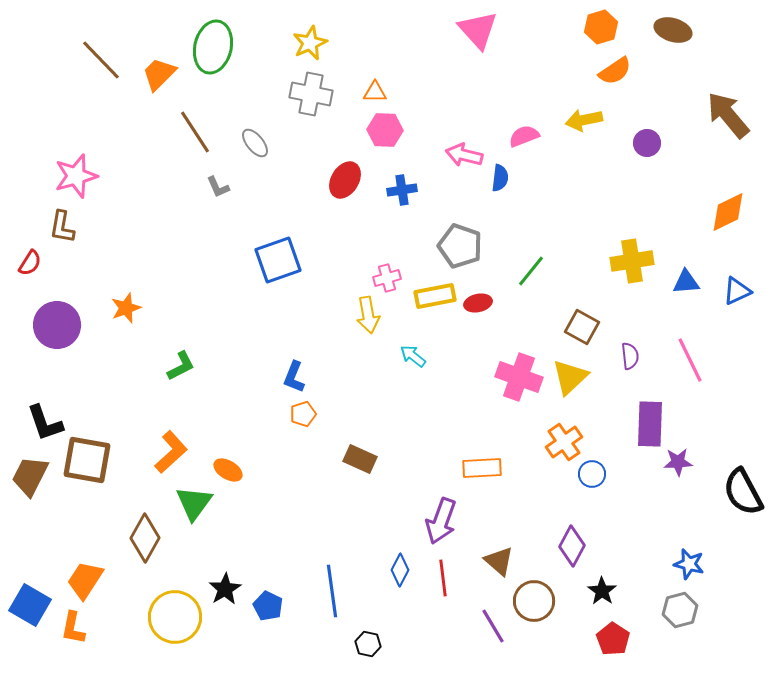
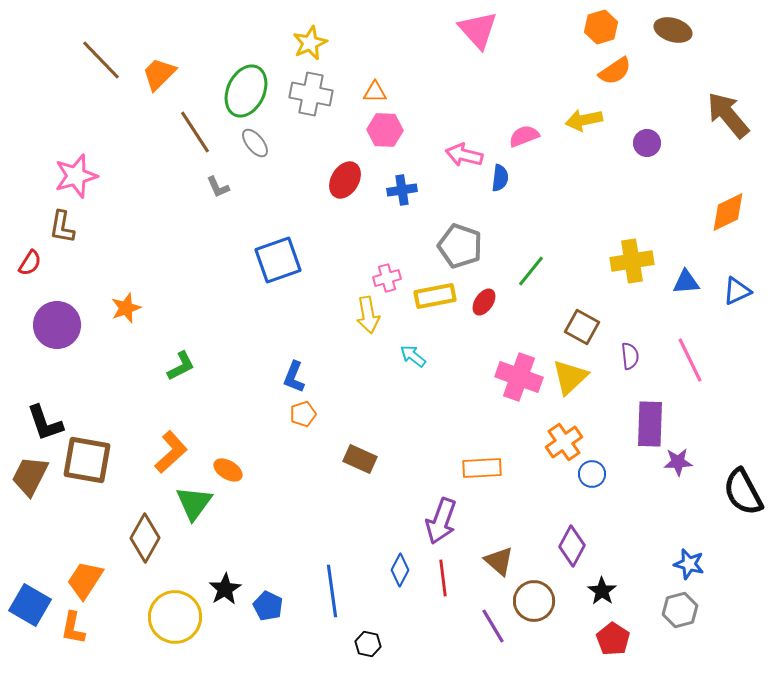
green ellipse at (213, 47): moved 33 px right, 44 px down; rotated 12 degrees clockwise
red ellipse at (478, 303): moved 6 px right, 1 px up; rotated 44 degrees counterclockwise
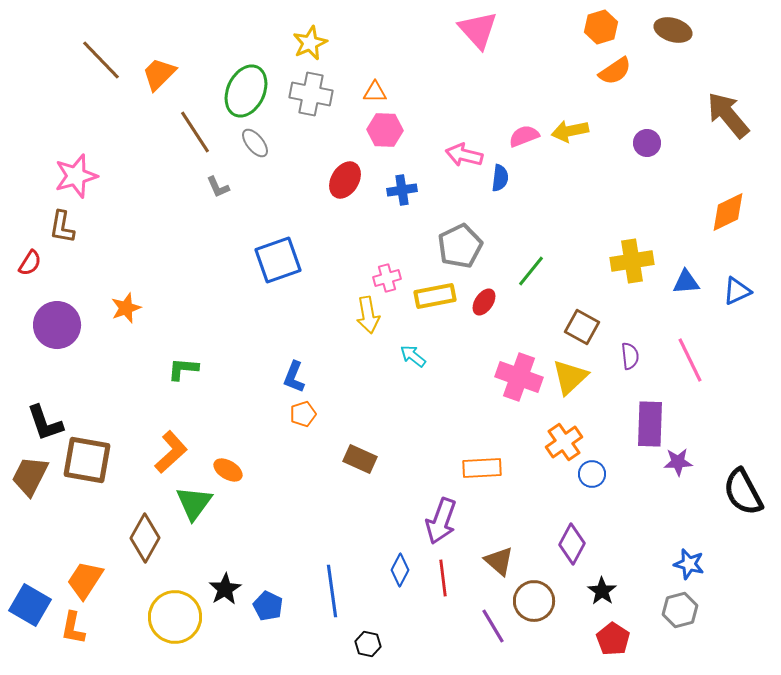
yellow arrow at (584, 120): moved 14 px left, 11 px down
gray pentagon at (460, 246): rotated 27 degrees clockwise
green L-shape at (181, 366): moved 2 px right, 3 px down; rotated 148 degrees counterclockwise
purple diamond at (572, 546): moved 2 px up
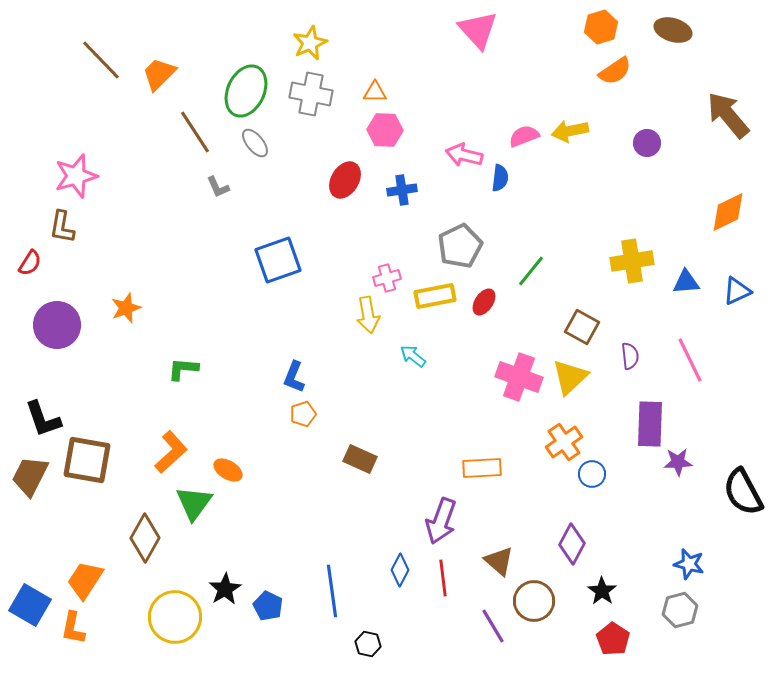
black L-shape at (45, 423): moved 2 px left, 4 px up
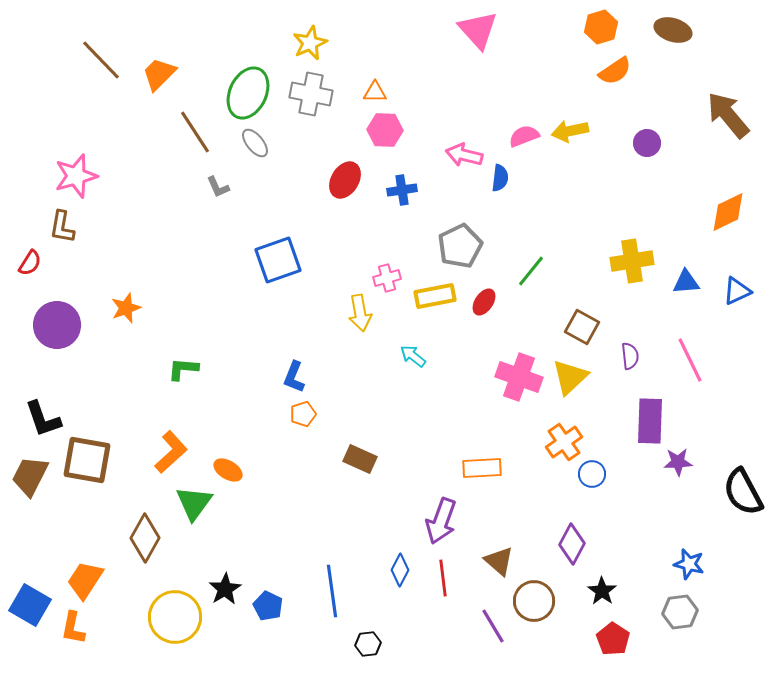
green ellipse at (246, 91): moved 2 px right, 2 px down
yellow arrow at (368, 315): moved 8 px left, 2 px up
purple rectangle at (650, 424): moved 3 px up
gray hexagon at (680, 610): moved 2 px down; rotated 8 degrees clockwise
black hexagon at (368, 644): rotated 20 degrees counterclockwise
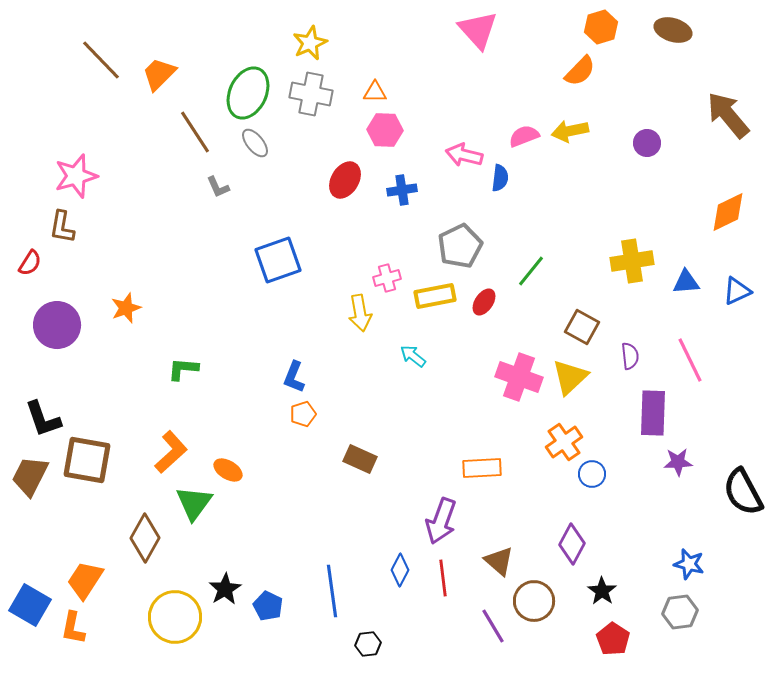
orange semicircle at (615, 71): moved 35 px left; rotated 12 degrees counterclockwise
purple rectangle at (650, 421): moved 3 px right, 8 px up
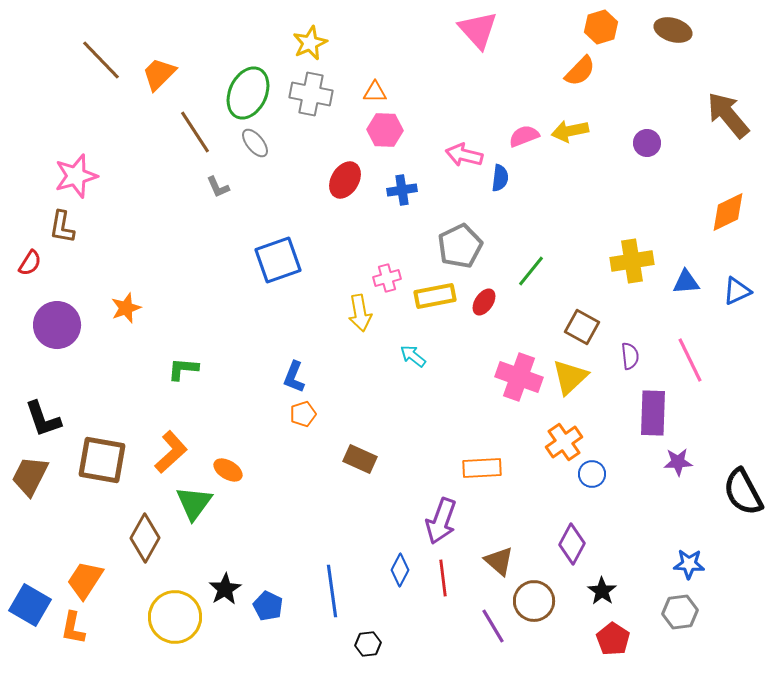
brown square at (87, 460): moved 15 px right
blue star at (689, 564): rotated 12 degrees counterclockwise
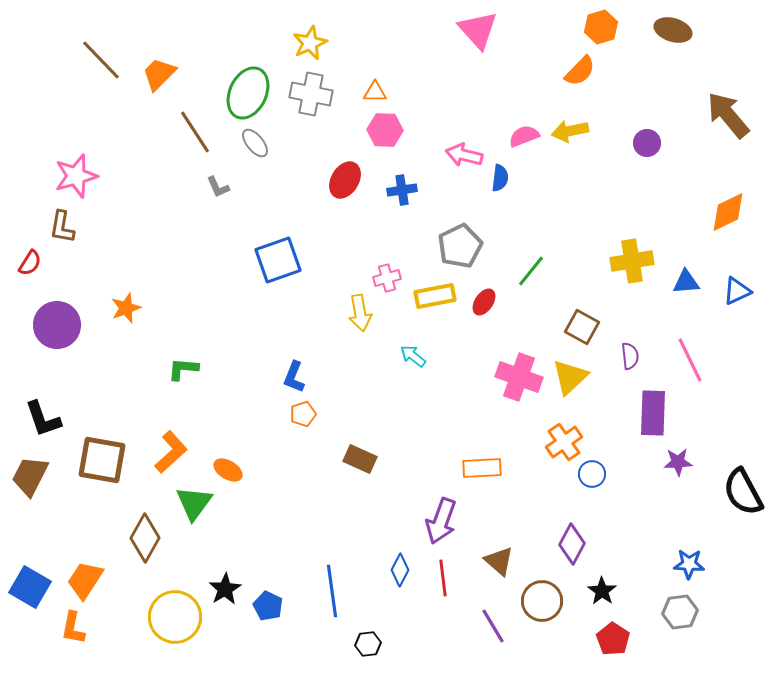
brown circle at (534, 601): moved 8 px right
blue square at (30, 605): moved 18 px up
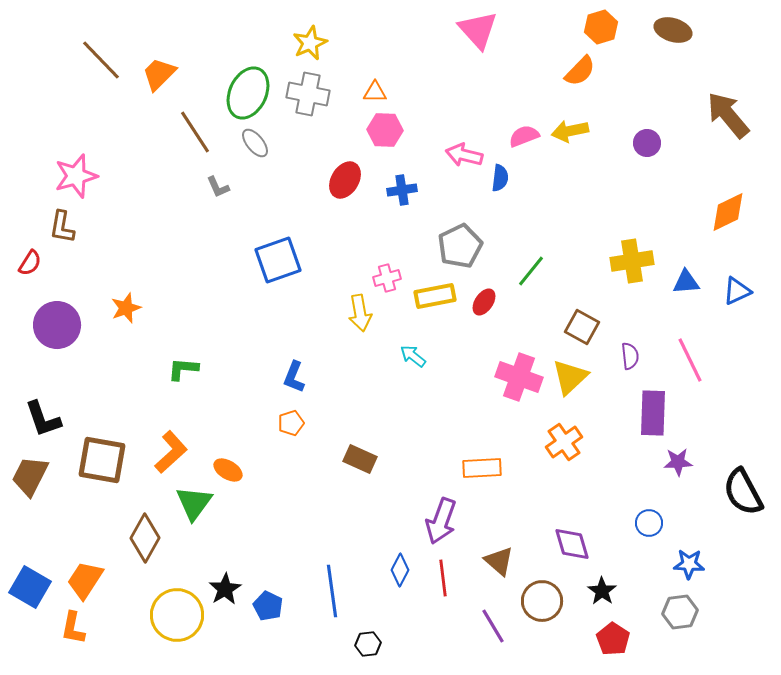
gray cross at (311, 94): moved 3 px left
orange pentagon at (303, 414): moved 12 px left, 9 px down
blue circle at (592, 474): moved 57 px right, 49 px down
purple diamond at (572, 544): rotated 45 degrees counterclockwise
yellow circle at (175, 617): moved 2 px right, 2 px up
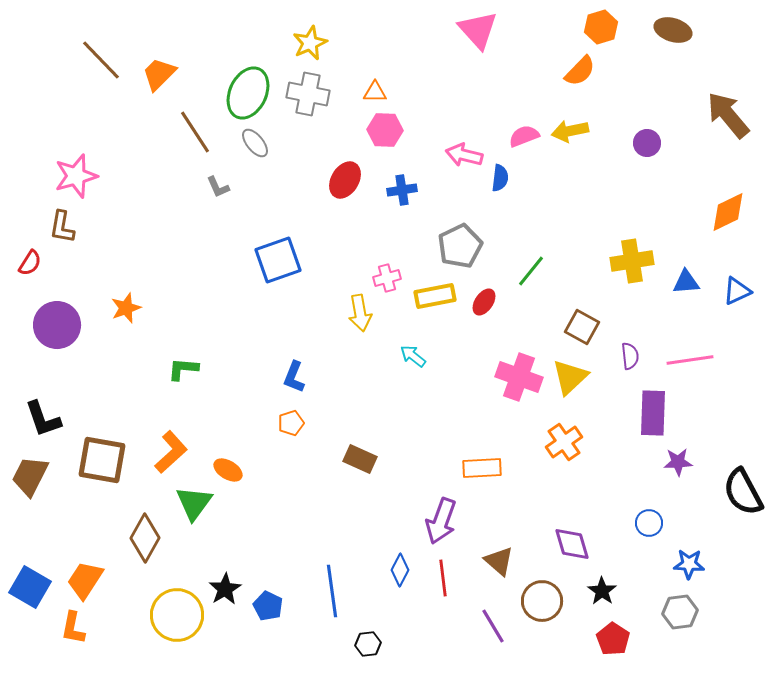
pink line at (690, 360): rotated 72 degrees counterclockwise
